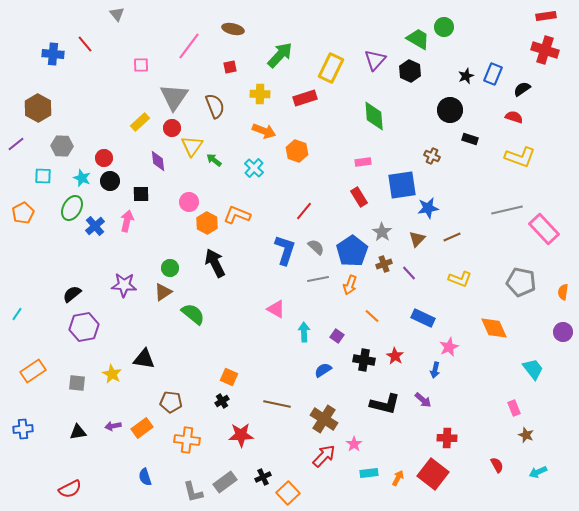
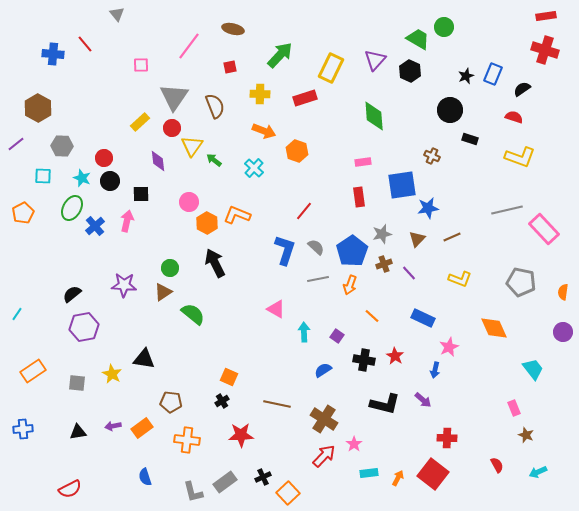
red rectangle at (359, 197): rotated 24 degrees clockwise
gray star at (382, 232): moved 2 px down; rotated 24 degrees clockwise
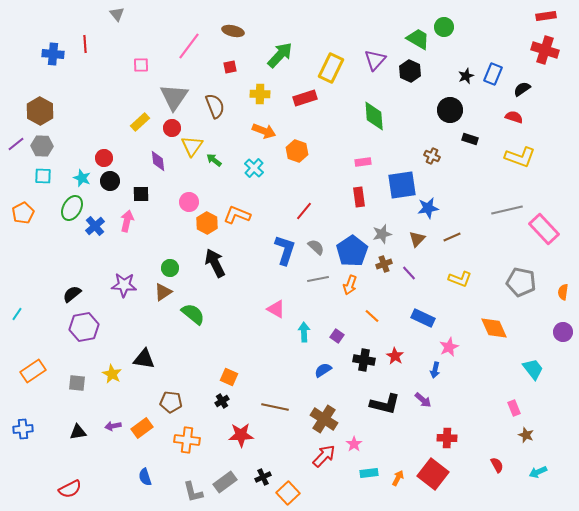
brown ellipse at (233, 29): moved 2 px down
red line at (85, 44): rotated 36 degrees clockwise
brown hexagon at (38, 108): moved 2 px right, 3 px down
gray hexagon at (62, 146): moved 20 px left
brown line at (277, 404): moved 2 px left, 3 px down
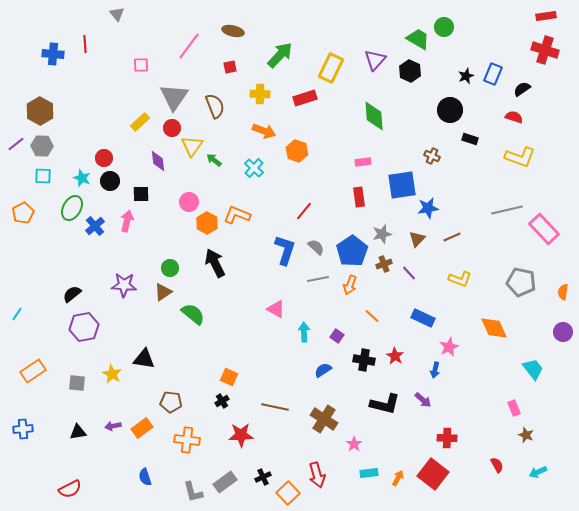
red arrow at (324, 456): moved 7 px left, 19 px down; rotated 120 degrees clockwise
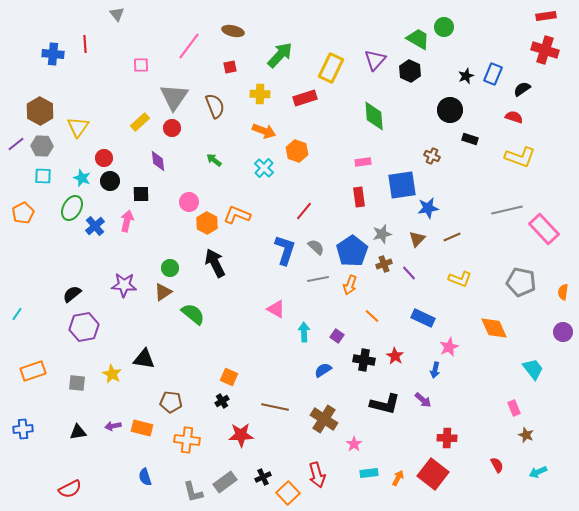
yellow triangle at (192, 146): moved 114 px left, 19 px up
cyan cross at (254, 168): moved 10 px right
orange rectangle at (33, 371): rotated 15 degrees clockwise
orange rectangle at (142, 428): rotated 50 degrees clockwise
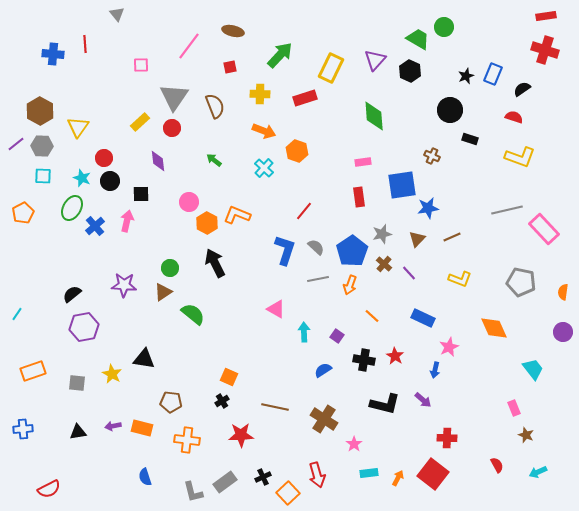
brown cross at (384, 264): rotated 28 degrees counterclockwise
red semicircle at (70, 489): moved 21 px left
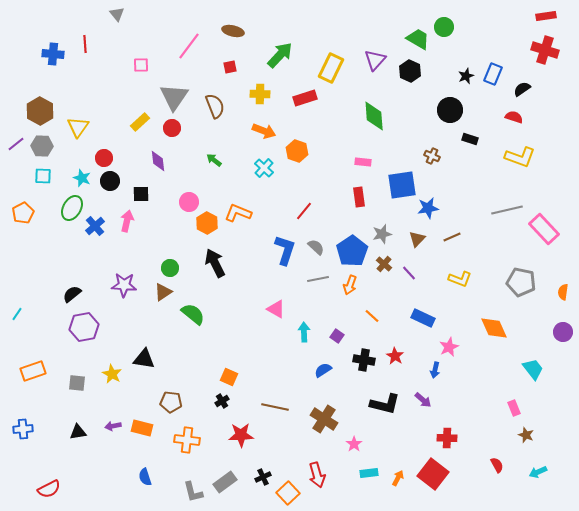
pink rectangle at (363, 162): rotated 14 degrees clockwise
orange L-shape at (237, 215): moved 1 px right, 2 px up
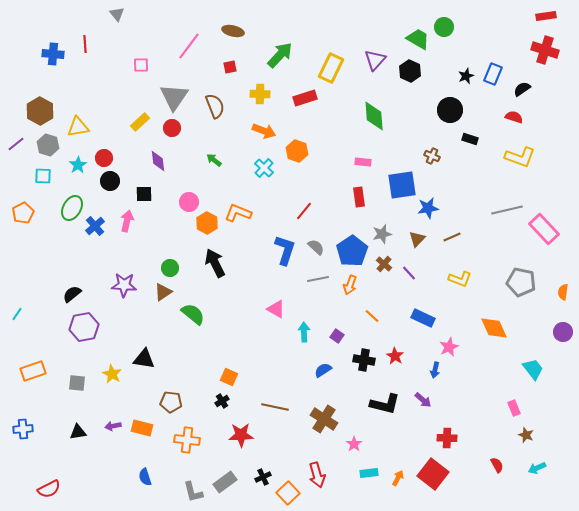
yellow triangle at (78, 127): rotated 45 degrees clockwise
gray hexagon at (42, 146): moved 6 px right, 1 px up; rotated 15 degrees clockwise
cyan star at (82, 178): moved 4 px left, 13 px up; rotated 18 degrees clockwise
black square at (141, 194): moved 3 px right
cyan arrow at (538, 472): moved 1 px left, 4 px up
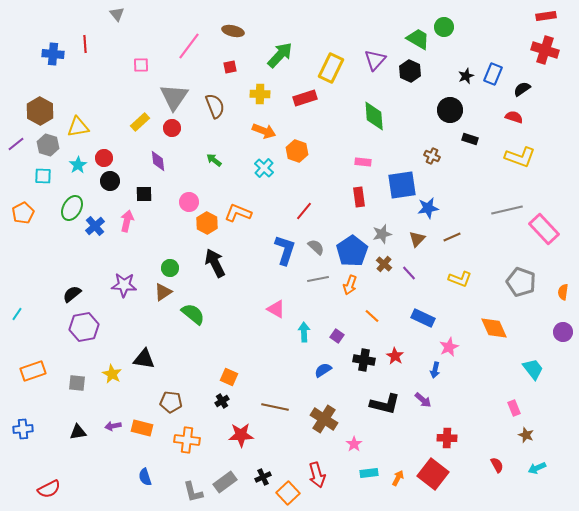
gray pentagon at (521, 282): rotated 8 degrees clockwise
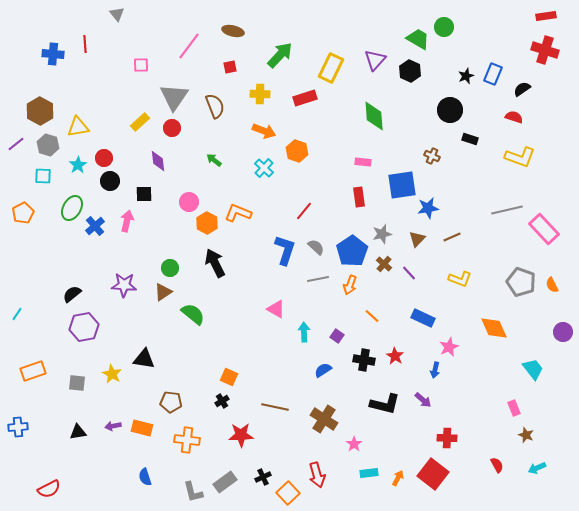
orange semicircle at (563, 292): moved 11 px left, 7 px up; rotated 35 degrees counterclockwise
blue cross at (23, 429): moved 5 px left, 2 px up
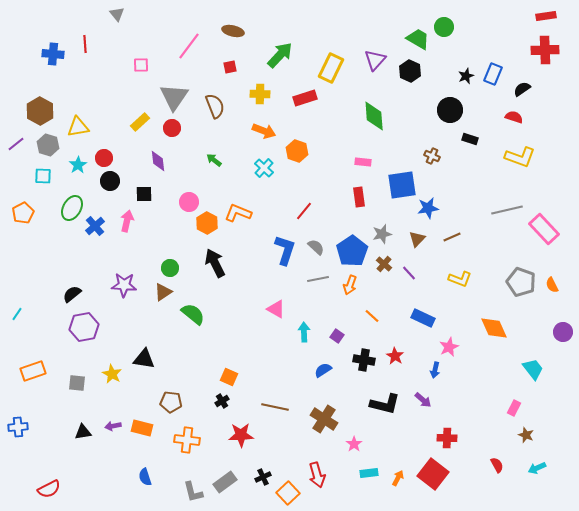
red cross at (545, 50): rotated 20 degrees counterclockwise
pink rectangle at (514, 408): rotated 49 degrees clockwise
black triangle at (78, 432): moved 5 px right
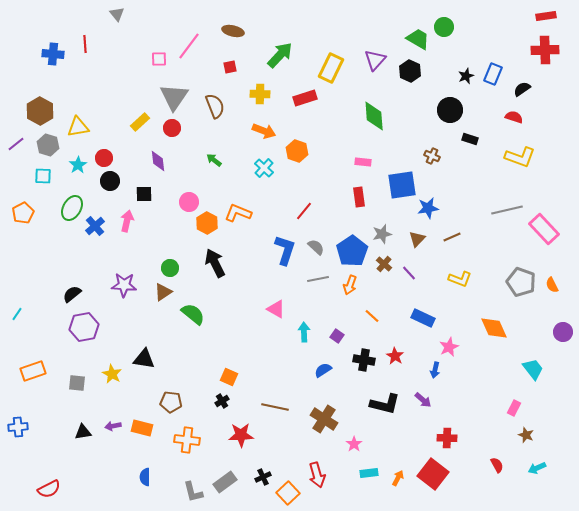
pink square at (141, 65): moved 18 px right, 6 px up
blue semicircle at (145, 477): rotated 18 degrees clockwise
